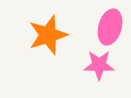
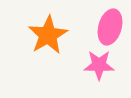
orange star: rotated 12 degrees counterclockwise
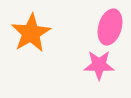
orange star: moved 17 px left, 2 px up
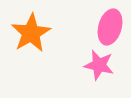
pink star: rotated 12 degrees clockwise
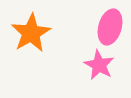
pink star: rotated 16 degrees clockwise
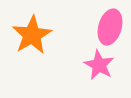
orange star: moved 1 px right, 2 px down
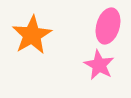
pink ellipse: moved 2 px left, 1 px up
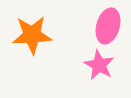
orange star: rotated 27 degrees clockwise
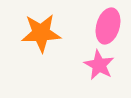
orange star: moved 9 px right, 2 px up
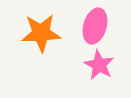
pink ellipse: moved 13 px left
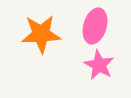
orange star: moved 1 px down
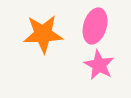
orange star: moved 2 px right
